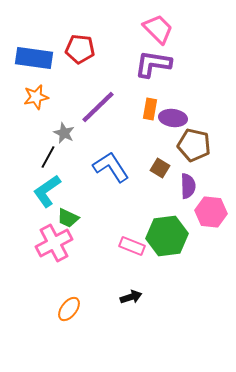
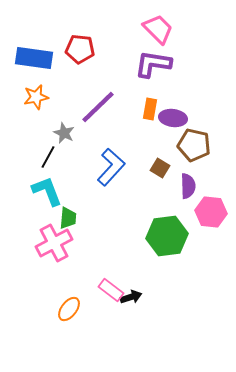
blue L-shape: rotated 75 degrees clockwise
cyan L-shape: rotated 104 degrees clockwise
green trapezoid: rotated 110 degrees counterclockwise
pink rectangle: moved 21 px left, 44 px down; rotated 15 degrees clockwise
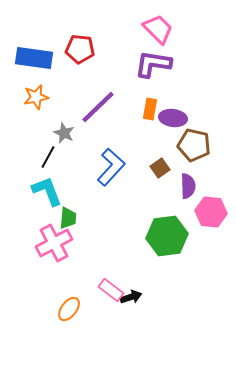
brown square: rotated 24 degrees clockwise
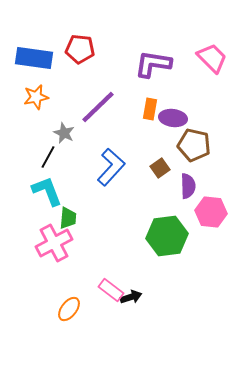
pink trapezoid: moved 54 px right, 29 px down
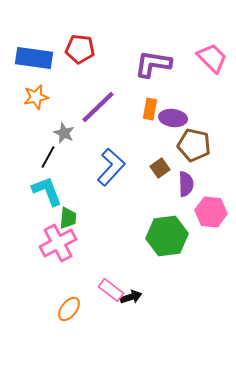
purple semicircle: moved 2 px left, 2 px up
pink cross: moved 4 px right
